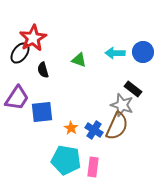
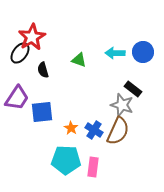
red star: moved 1 px left, 1 px up
brown semicircle: moved 1 px right, 5 px down
cyan pentagon: rotated 8 degrees counterclockwise
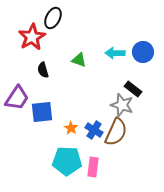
black ellipse: moved 33 px right, 35 px up; rotated 10 degrees counterclockwise
brown semicircle: moved 2 px left, 1 px down
cyan pentagon: moved 1 px right, 1 px down
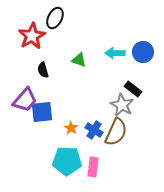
black ellipse: moved 2 px right
red star: moved 1 px up
purple trapezoid: moved 8 px right, 2 px down; rotated 8 degrees clockwise
gray star: rotated 10 degrees clockwise
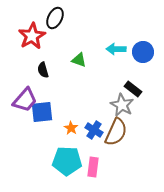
cyan arrow: moved 1 px right, 4 px up
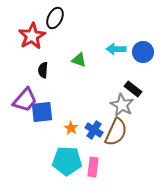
black semicircle: rotated 21 degrees clockwise
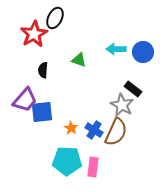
red star: moved 2 px right, 2 px up
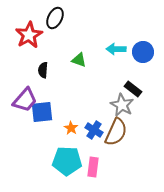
red star: moved 5 px left, 1 px down
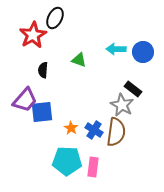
red star: moved 4 px right
brown semicircle: rotated 16 degrees counterclockwise
